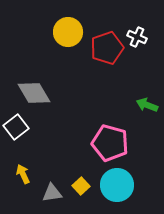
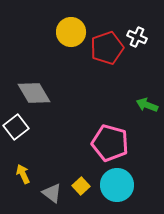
yellow circle: moved 3 px right
gray triangle: rotated 45 degrees clockwise
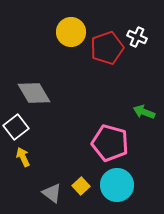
green arrow: moved 3 px left, 7 px down
yellow arrow: moved 17 px up
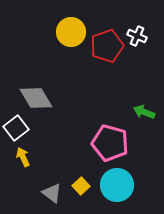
white cross: moved 1 px up
red pentagon: moved 2 px up
gray diamond: moved 2 px right, 5 px down
white square: moved 1 px down
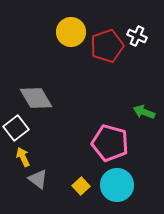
gray triangle: moved 14 px left, 14 px up
